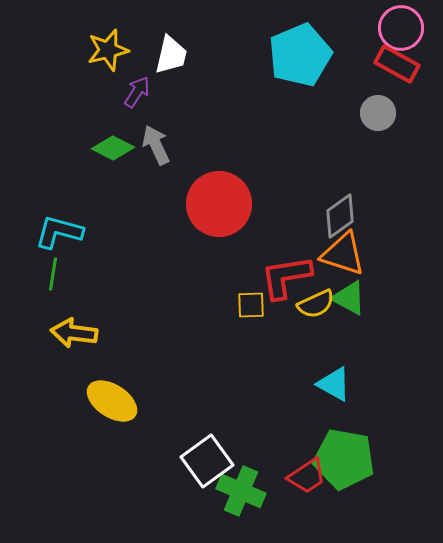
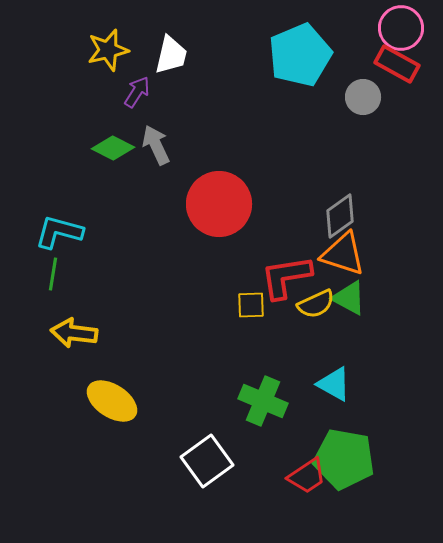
gray circle: moved 15 px left, 16 px up
green cross: moved 22 px right, 90 px up
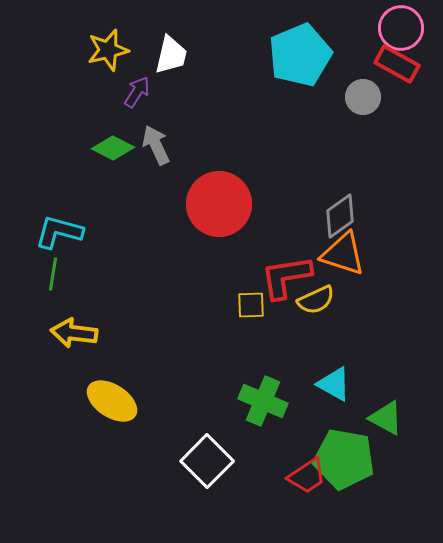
green triangle: moved 37 px right, 120 px down
yellow semicircle: moved 4 px up
white square: rotated 9 degrees counterclockwise
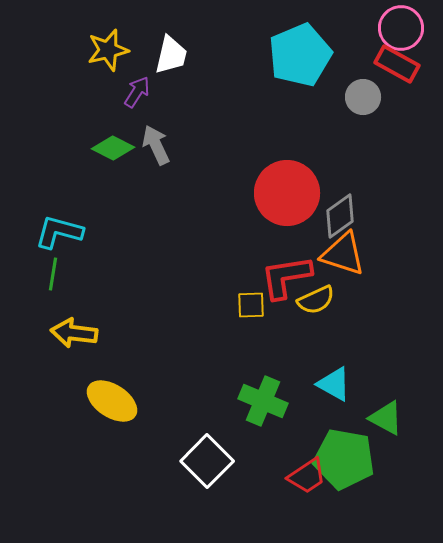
red circle: moved 68 px right, 11 px up
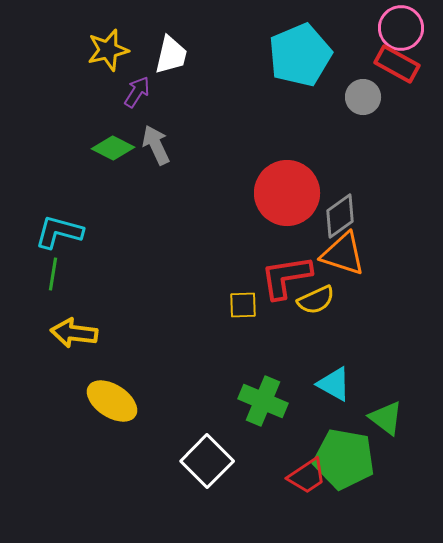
yellow square: moved 8 px left
green triangle: rotated 9 degrees clockwise
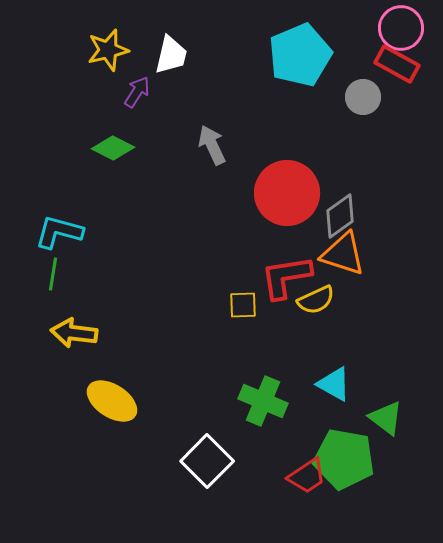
gray arrow: moved 56 px right
